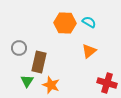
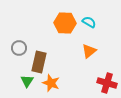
orange star: moved 2 px up
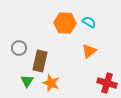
brown rectangle: moved 1 px right, 1 px up
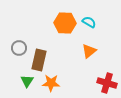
brown rectangle: moved 1 px left, 1 px up
orange star: rotated 18 degrees counterclockwise
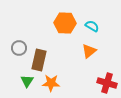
cyan semicircle: moved 3 px right, 4 px down
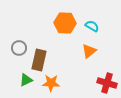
green triangle: moved 1 px left, 1 px up; rotated 32 degrees clockwise
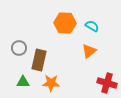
green triangle: moved 3 px left, 2 px down; rotated 24 degrees clockwise
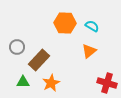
gray circle: moved 2 px left, 1 px up
brown rectangle: rotated 30 degrees clockwise
orange star: rotated 30 degrees counterclockwise
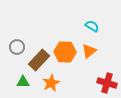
orange hexagon: moved 29 px down
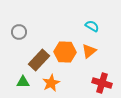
gray circle: moved 2 px right, 15 px up
red cross: moved 5 px left
